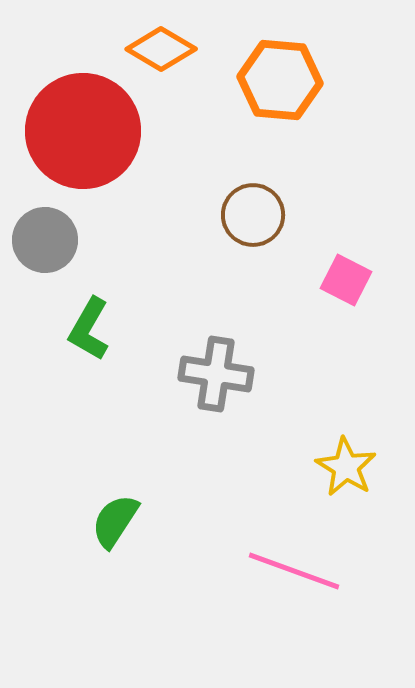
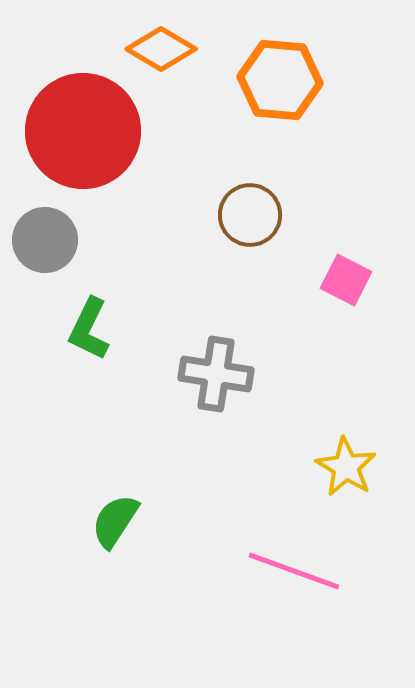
brown circle: moved 3 px left
green L-shape: rotated 4 degrees counterclockwise
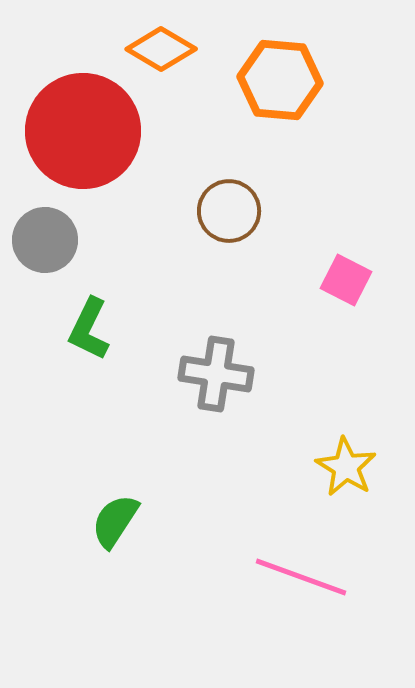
brown circle: moved 21 px left, 4 px up
pink line: moved 7 px right, 6 px down
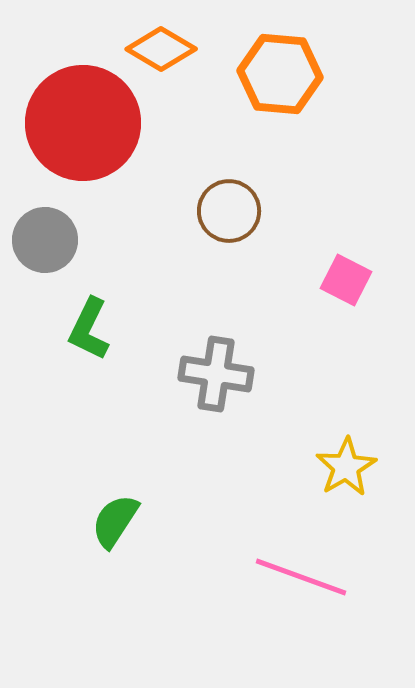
orange hexagon: moved 6 px up
red circle: moved 8 px up
yellow star: rotated 10 degrees clockwise
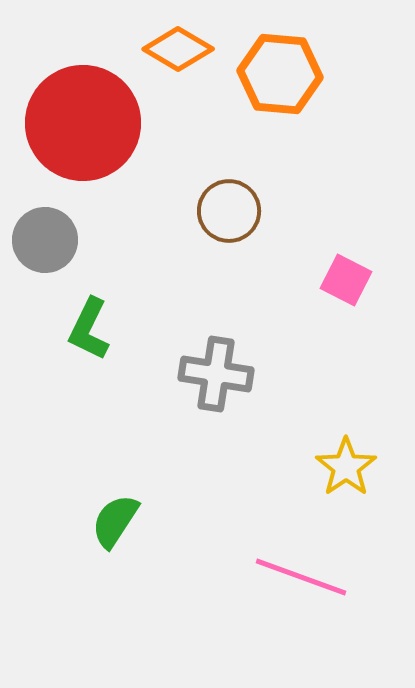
orange diamond: moved 17 px right
yellow star: rotated 4 degrees counterclockwise
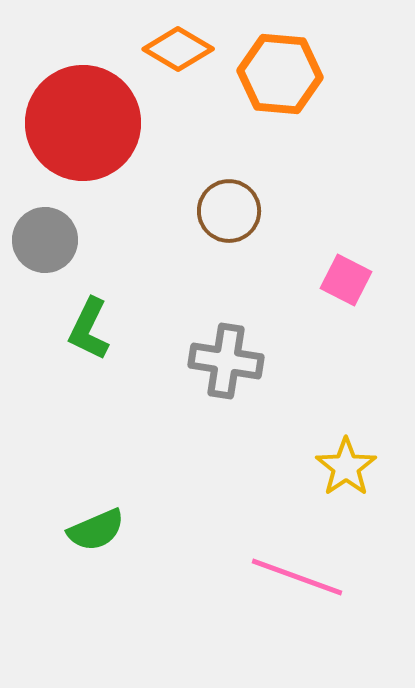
gray cross: moved 10 px right, 13 px up
green semicircle: moved 19 px left, 9 px down; rotated 146 degrees counterclockwise
pink line: moved 4 px left
